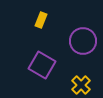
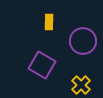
yellow rectangle: moved 8 px right, 2 px down; rotated 21 degrees counterclockwise
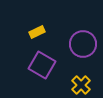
yellow rectangle: moved 12 px left, 10 px down; rotated 63 degrees clockwise
purple circle: moved 3 px down
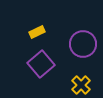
purple square: moved 1 px left, 1 px up; rotated 20 degrees clockwise
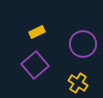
purple square: moved 6 px left, 1 px down
yellow cross: moved 3 px left, 2 px up; rotated 12 degrees counterclockwise
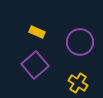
yellow rectangle: rotated 49 degrees clockwise
purple circle: moved 3 px left, 2 px up
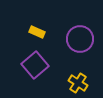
purple circle: moved 3 px up
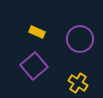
purple square: moved 1 px left, 1 px down
